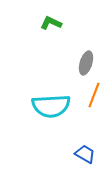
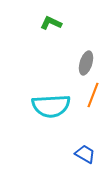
orange line: moved 1 px left
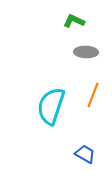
green L-shape: moved 23 px right, 2 px up
gray ellipse: moved 11 px up; rotated 75 degrees clockwise
cyan semicircle: rotated 111 degrees clockwise
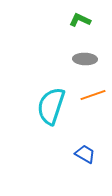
green L-shape: moved 6 px right, 1 px up
gray ellipse: moved 1 px left, 7 px down
orange line: rotated 50 degrees clockwise
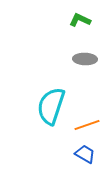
orange line: moved 6 px left, 30 px down
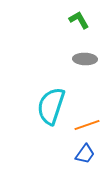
green L-shape: moved 1 px left; rotated 35 degrees clockwise
blue trapezoid: rotated 95 degrees clockwise
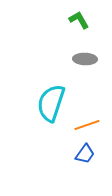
cyan semicircle: moved 3 px up
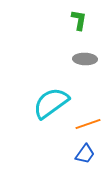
green L-shape: rotated 40 degrees clockwise
cyan semicircle: rotated 36 degrees clockwise
orange line: moved 1 px right, 1 px up
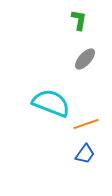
gray ellipse: rotated 50 degrees counterclockwise
cyan semicircle: rotated 57 degrees clockwise
orange line: moved 2 px left
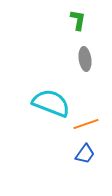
green L-shape: moved 1 px left
gray ellipse: rotated 50 degrees counterclockwise
